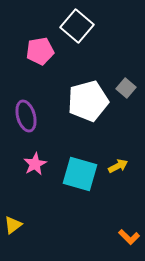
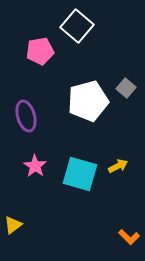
pink star: moved 2 px down; rotated 10 degrees counterclockwise
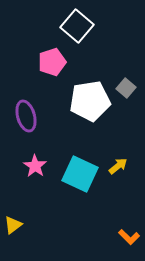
pink pentagon: moved 12 px right, 11 px down; rotated 8 degrees counterclockwise
white pentagon: moved 2 px right; rotated 6 degrees clockwise
yellow arrow: rotated 12 degrees counterclockwise
cyan square: rotated 9 degrees clockwise
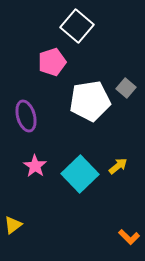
cyan square: rotated 21 degrees clockwise
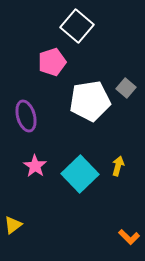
yellow arrow: rotated 36 degrees counterclockwise
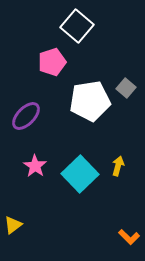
purple ellipse: rotated 60 degrees clockwise
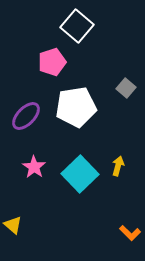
white pentagon: moved 14 px left, 6 px down
pink star: moved 1 px left, 1 px down
yellow triangle: rotated 42 degrees counterclockwise
orange L-shape: moved 1 px right, 4 px up
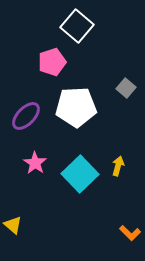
white pentagon: rotated 6 degrees clockwise
pink star: moved 1 px right, 4 px up
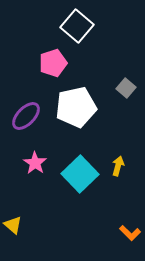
pink pentagon: moved 1 px right, 1 px down
white pentagon: rotated 9 degrees counterclockwise
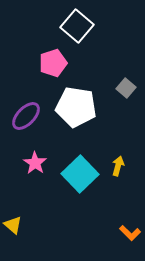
white pentagon: rotated 21 degrees clockwise
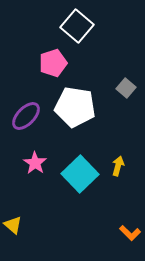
white pentagon: moved 1 px left
